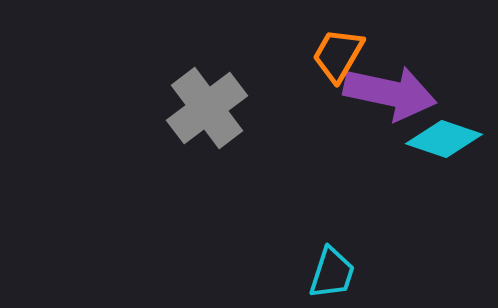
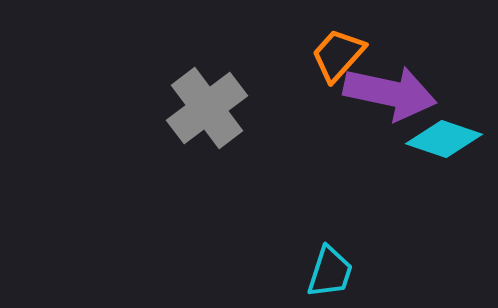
orange trapezoid: rotated 12 degrees clockwise
cyan trapezoid: moved 2 px left, 1 px up
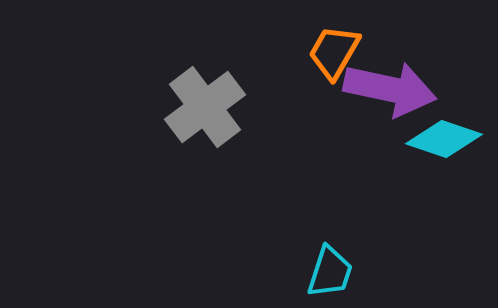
orange trapezoid: moved 4 px left, 3 px up; rotated 12 degrees counterclockwise
purple arrow: moved 4 px up
gray cross: moved 2 px left, 1 px up
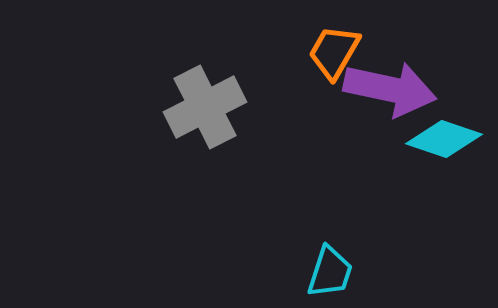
gray cross: rotated 10 degrees clockwise
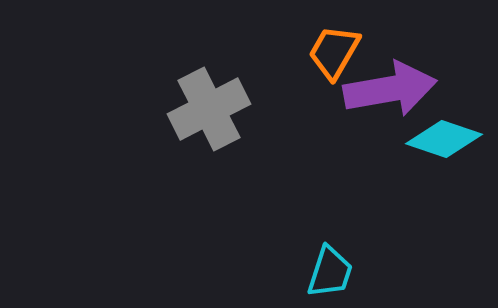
purple arrow: rotated 22 degrees counterclockwise
gray cross: moved 4 px right, 2 px down
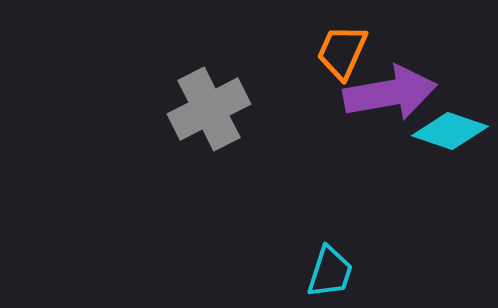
orange trapezoid: moved 8 px right; rotated 6 degrees counterclockwise
purple arrow: moved 4 px down
cyan diamond: moved 6 px right, 8 px up
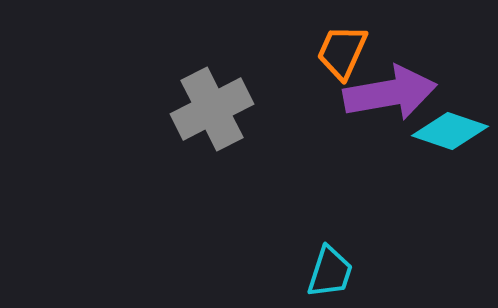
gray cross: moved 3 px right
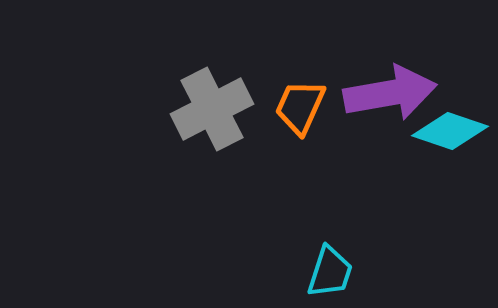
orange trapezoid: moved 42 px left, 55 px down
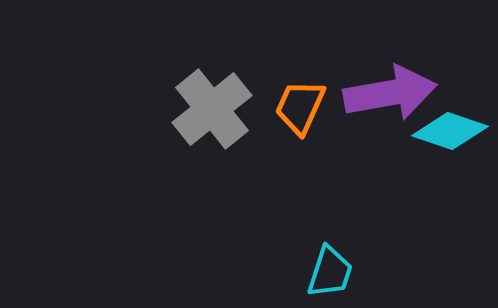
gray cross: rotated 12 degrees counterclockwise
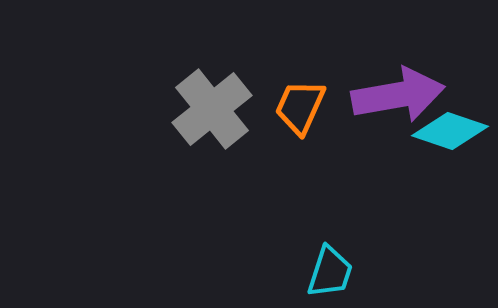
purple arrow: moved 8 px right, 2 px down
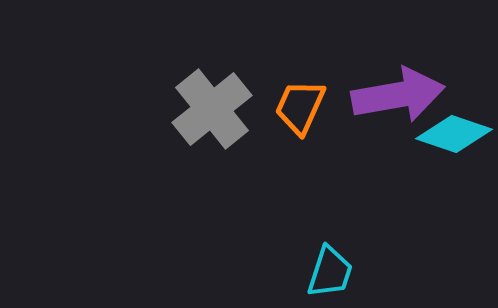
cyan diamond: moved 4 px right, 3 px down
